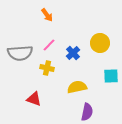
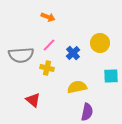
orange arrow: moved 1 px right, 2 px down; rotated 32 degrees counterclockwise
gray semicircle: moved 1 px right, 2 px down
red triangle: moved 1 px left, 1 px down; rotated 21 degrees clockwise
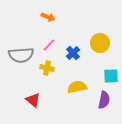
purple semicircle: moved 17 px right, 12 px up
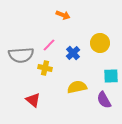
orange arrow: moved 15 px right, 2 px up
yellow cross: moved 2 px left
purple semicircle: rotated 138 degrees clockwise
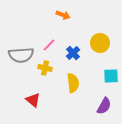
yellow semicircle: moved 4 px left, 4 px up; rotated 96 degrees clockwise
purple semicircle: moved 6 px down; rotated 120 degrees counterclockwise
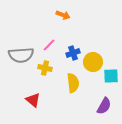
yellow circle: moved 7 px left, 19 px down
blue cross: rotated 24 degrees clockwise
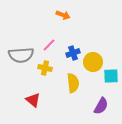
purple semicircle: moved 3 px left
